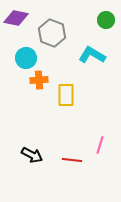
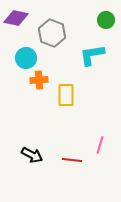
cyan L-shape: rotated 40 degrees counterclockwise
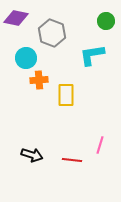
green circle: moved 1 px down
black arrow: rotated 10 degrees counterclockwise
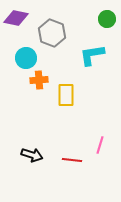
green circle: moved 1 px right, 2 px up
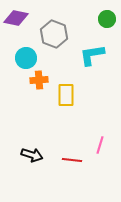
gray hexagon: moved 2 px right, 1 px down
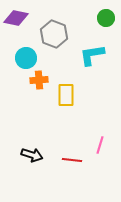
green circle: moved 1 px left, 1 px up
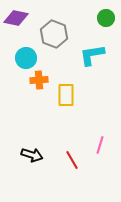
red line: rotated 54 degrees clockwise
